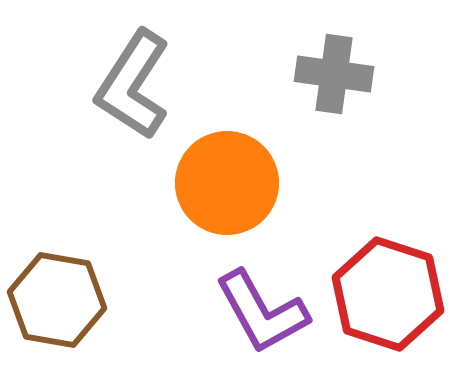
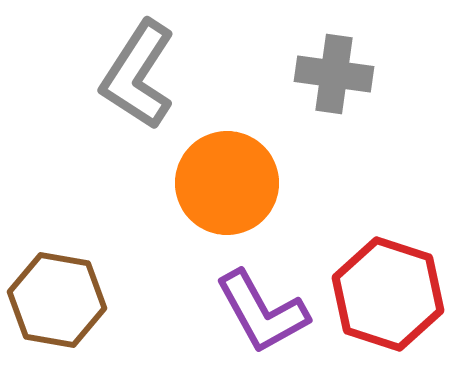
gray L-shape: moved 5 px right, 10 px up
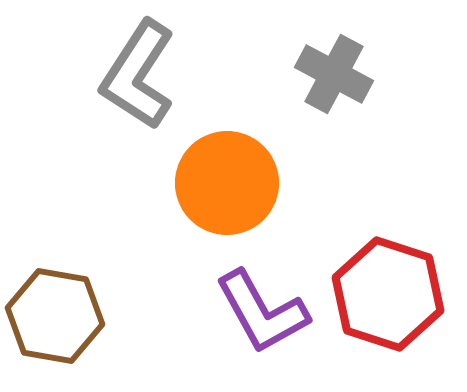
gray cross: rotated 20 degrees clockwise
brown hexagon: moved 2 px left, 16 px down
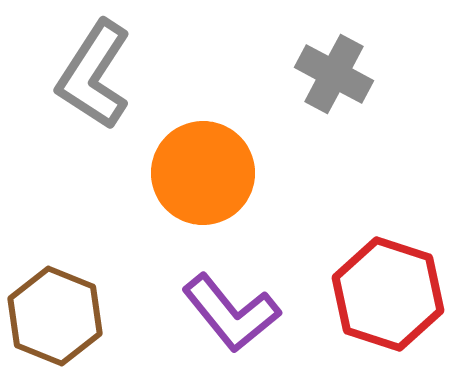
gray L-shape: moved 44 px left
orange circle: moved 24 px left, 10 px up
purple L-shape: moved 31 px left, 1 px down; rotated 10 degrees counterclockwise
brown hexagon: rotated 12 degrees clockwise
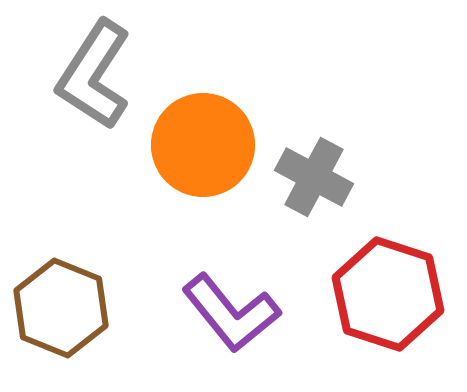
gray cross: moved 20 px left, 103 px down
orange circle: moved 28 px up
brown hexagon: moved 6 px right, 8 px up
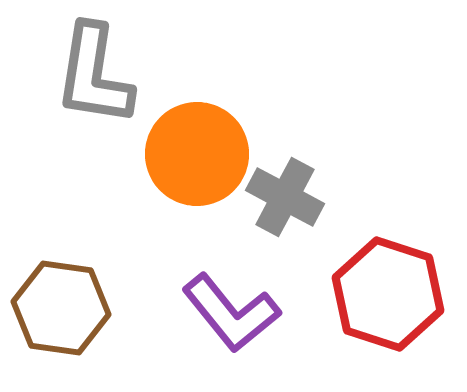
gray L-shape: rotated 24 degrees counterclockwise
orange circle: moved 6 px left, 9 px down
gray cross: moved 29 px left, 20 px down
brown hexagon: rotated 14 degrees counterclockwise
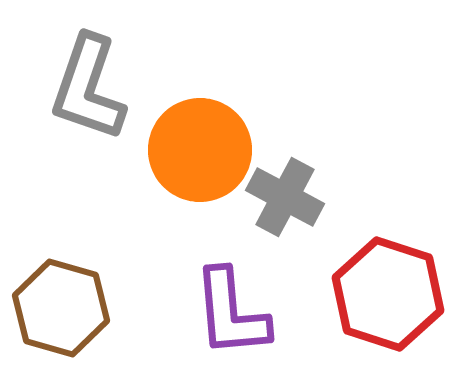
gray L-shape: moved 6 px left, 13 px down; rotated 10 degrees clockwise
orange circle: moved 3 px right, 4 px up
brown hexagon: rotated 8 degrees clockwise
purple L-shape: rotated 34 degrees clockwise
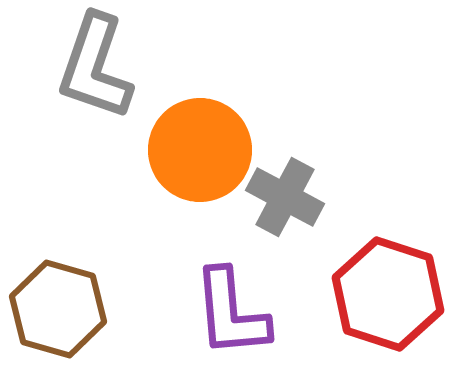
gray L-shape: moved 7 px right, 21 px up
brown hexagon: moved 3 px left, 1 px down
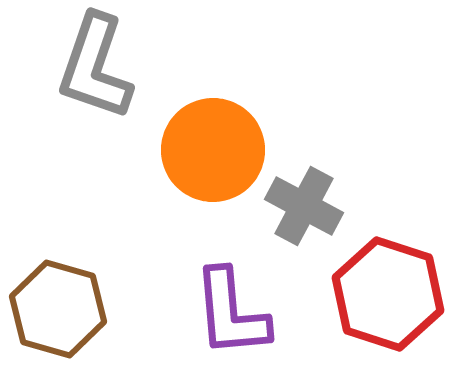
orange circle: moved 13 px right
gray cross: moved 19 px right, 9 px down
